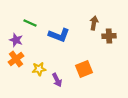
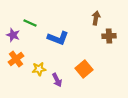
brown arrow: moved 2 px right, 5 px up
blue L-shape: moved 1 px left, 3 px down
purple star: moved 3 px left, 5 px up
orange square: rotated 18 degrees counterclockwise
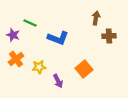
yellow star: moved 2 px up
purple arrow: moved 1 px right, 1 px down
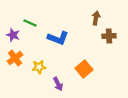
orange cross: moved 1 px left, 1 px up
purple arrow: moved 3 px down
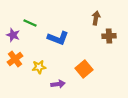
orange cross: moved 1 px down
purple arrow: rotated 72 degrees counterclockwise
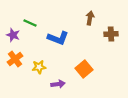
brown arrow: moved 6 px left
brown cross: moved 2 px right, 2 px up
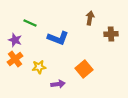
purple star: moved 2 px right, 5 px down
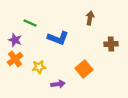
brown cross: moved 10 px down
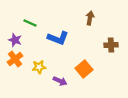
brown cross: moved 1 px down
purple arrow: moved 2 px right, 3 px up; rotated 32 degrees clockwise
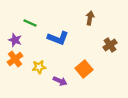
brown cross: moved 1 px left; rotated 32 degrees counterclockwise
